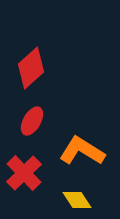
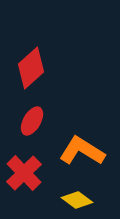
yellow diamond: rotated 20 degrees counterclockwise
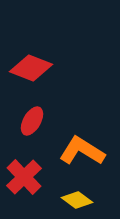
red diamond: rotated 63 degrees clockwise
red cross: moved 4 px down
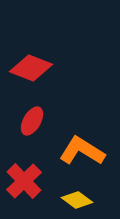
red cross: moved 4 px down
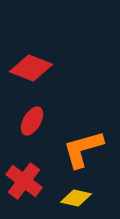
orange L-shape: moved 1 px right, 2 px up; rotated 48 degrees counterclockwise
red cross: rotated 9 degrees counterclockwise
yellow diamond: moved 1 px left, 2 px up; rotated 24 degrees counterclockwise
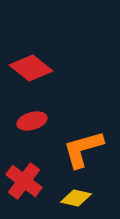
red diamond: rotated 18 degrees clockwise
red ellipse: rotated 44 degrees clockwise
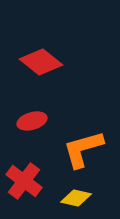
red diamond: moved 10 px right, 6 px up
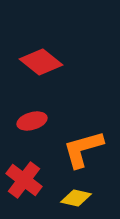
red cross: moved 1 px up
